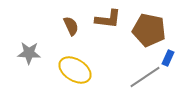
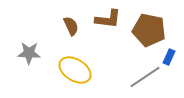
blue rectangle: moved 1 px right, 1 px up
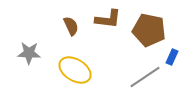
blue rectangle: moved 3 px right
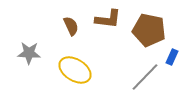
gray line: rotated 12 degrees counterclockwise
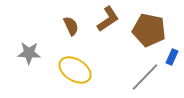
brown L-shape: rotated 40 degrees counterclockwise
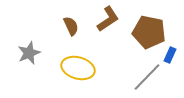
brown pentagon: moved 2 px down
gray star: rotated 25 degrees counterclockwise
blue rectangle: moved 2 px left, 2 px up
yellow ellipse: moved 3 px right, 2 px up; rotated 16 degrees counterclockwise
gray line: moved 2 px right
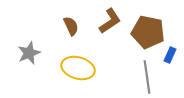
brown L-shape: moved 2 px right, 2 px down
brown pentagon: moved 1 px left
gray line: rotated 52 degrees counterclockwise
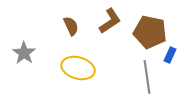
brown pentagon: moved 2 px right
gray star: moved 5 px left; rotated 15 degrees counterclockwise
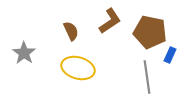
brown semicircle: moved 5 px down
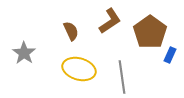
brown pentagon: rotated 24 degrees clockwise
yellow ellipse: moved 1 px right, 1 px down
gray line: moved 25 px left
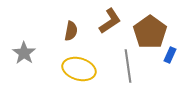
brown semicircle: rotated 36 degrees clockwise
gray line: moved 6 px right, 11 px up
